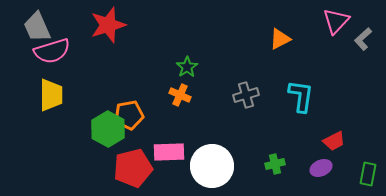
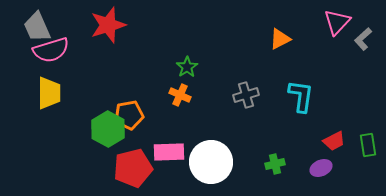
pink triangle: moved 1 px right, 1 px down
pink semicircle: moved 1 px left, 1 px up
yellow trapezoid: moved 2 px left, 2 px up
white circle: moved 1 px left, 4 px up
green rectangle: moved 29 px up; rotated 20 degrees counterclockwise
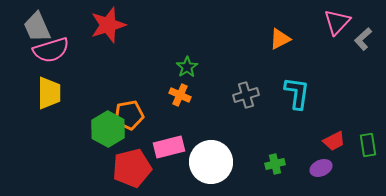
cyan L-shape: moved 4 px left, 3 px up
pink rectangle: moved 5 px up; rotated 12 degrees counterclockwise
red pentagon: moved 1 px left
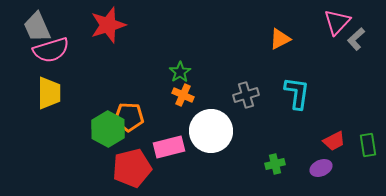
gray L-shape: moved 7 px left
green star: moved 7 px left, 5 px down
orange cross: moved 3 px right
orange pentagon: moved 2 px down; rotated 12 degrees clockwise
white circle: moved 31 px up
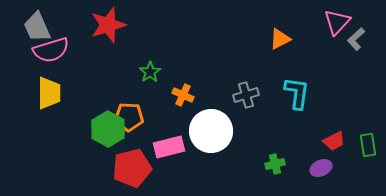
green star: moved 30 px left
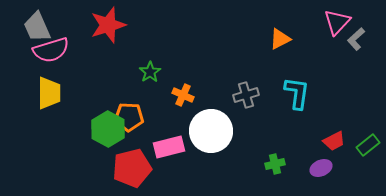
green rectangle: rotated 60 degrees clockwise
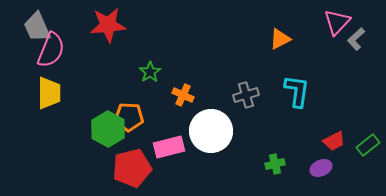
red star: rotated 12 degrees clockwise
pink semicircle: rotated 51 degrees counterclockwise
cyan L-shape: moved 2 px up
